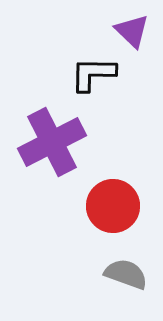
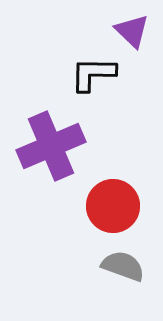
purple cross: moved 1 px left, 4 px down; rotated 4 degrees clockwise
gray semicircle: moved 3 px left, 8 px up
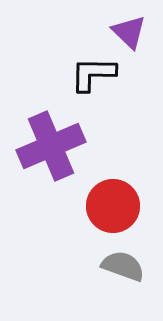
purple triangle: moved 3 px left, 1 px down
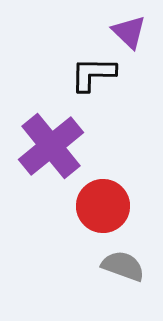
purple cross: rotated 16 degrees counterclockwise
red circle: moved 10 px left
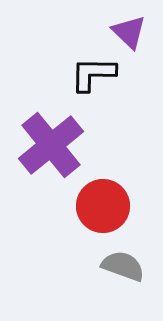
purple cross: moved 1 px up
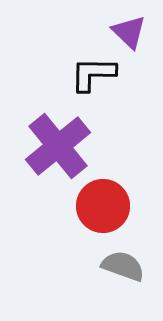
purple cross: moved 7 px right, 1 px down
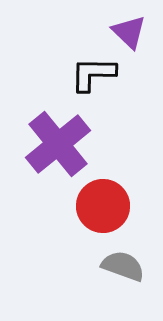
purple cross: moved 2 px up
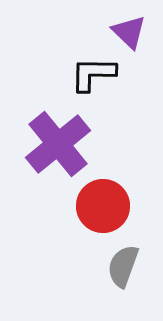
gray semicircle: rotated 90 degrees counterclockwise
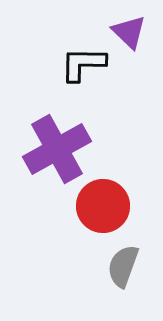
black L-shape: moved 10 px left, 10 px up
purple cross: moved 1 px left, 5 px down; rotated 10 degrees clockwise
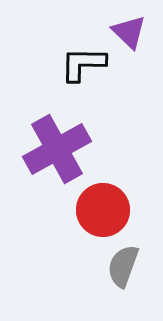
red circle: moved 4 px down
